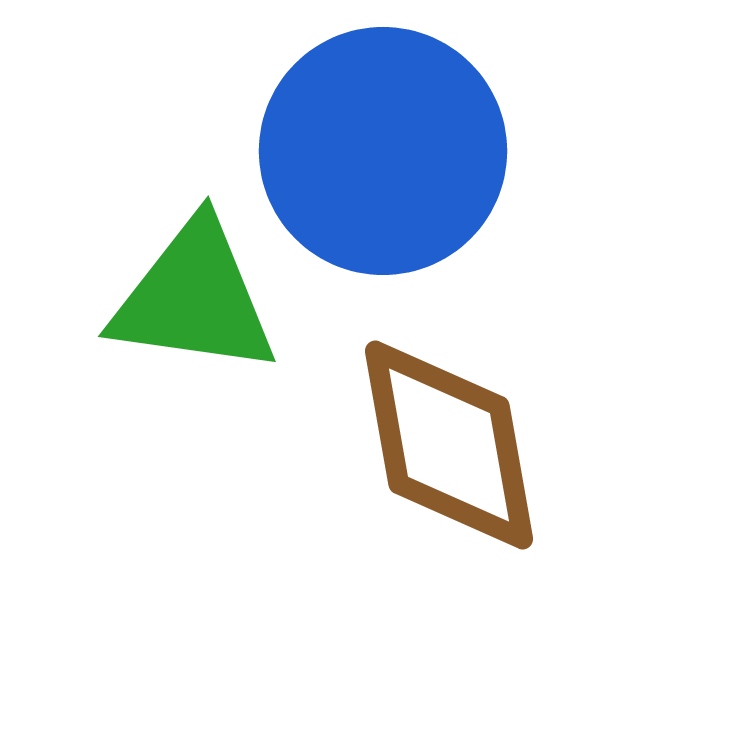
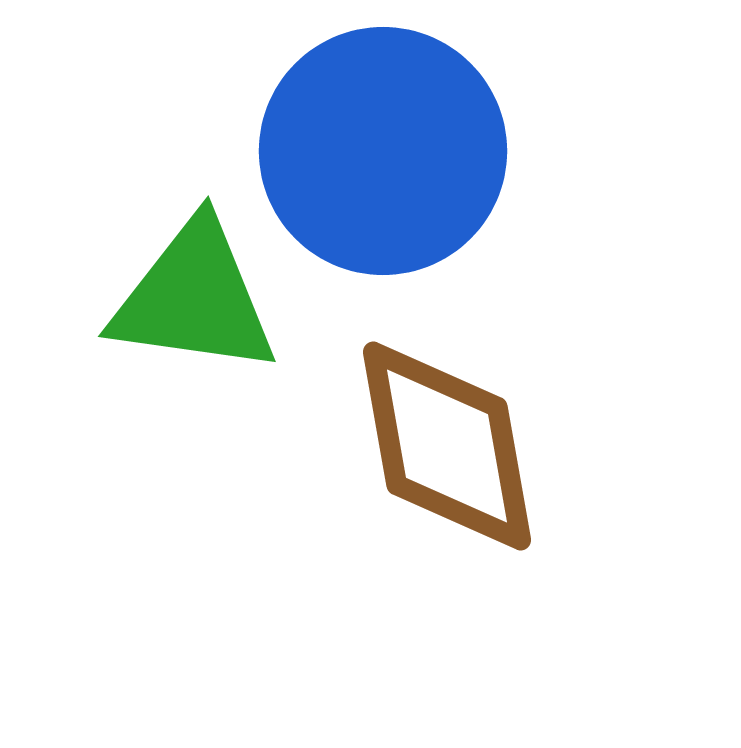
brown diamond: moved 2 px left, 1 px down
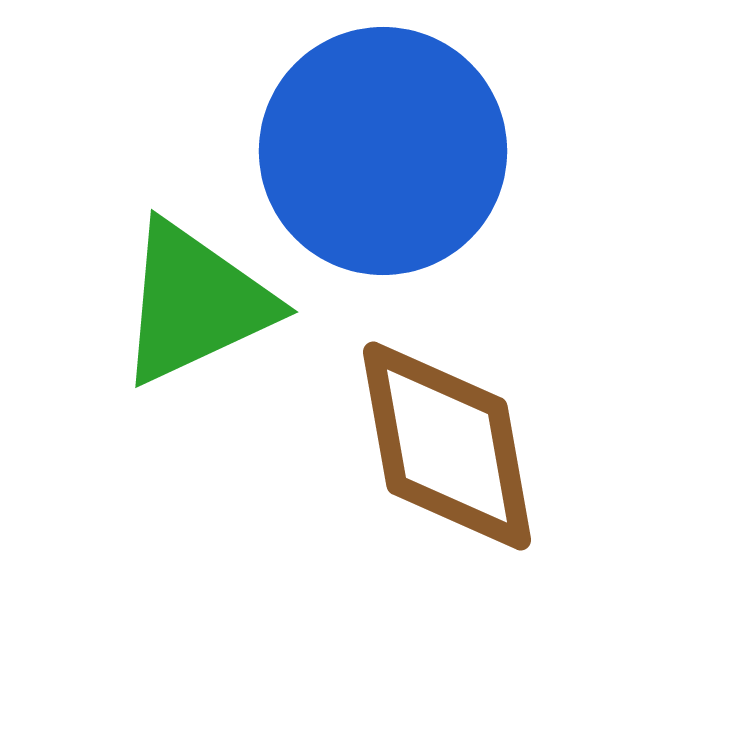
green triangle: moved 1 px right, 5 px down; rotated 33 degrees counterclockwise
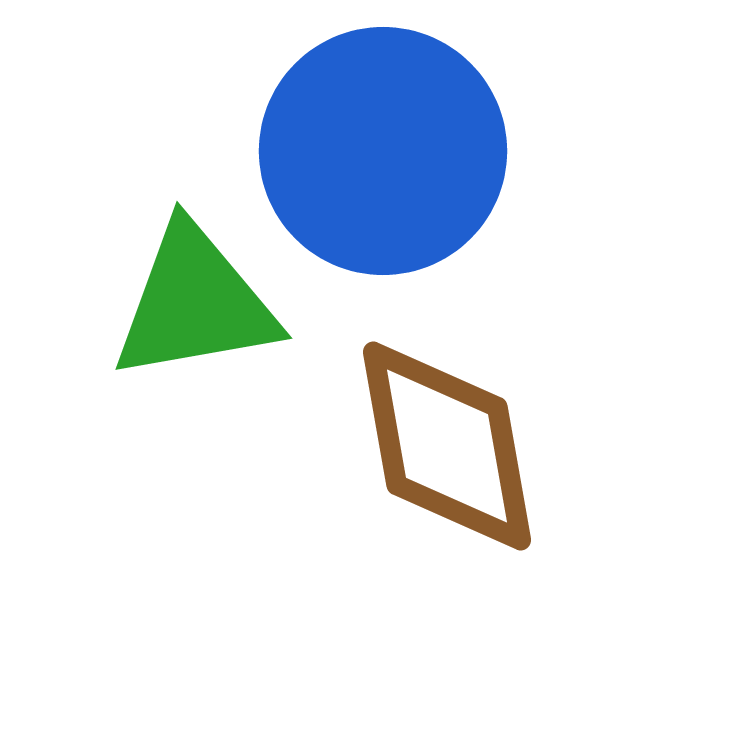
green triangle: rotated 15 degrees clockwise
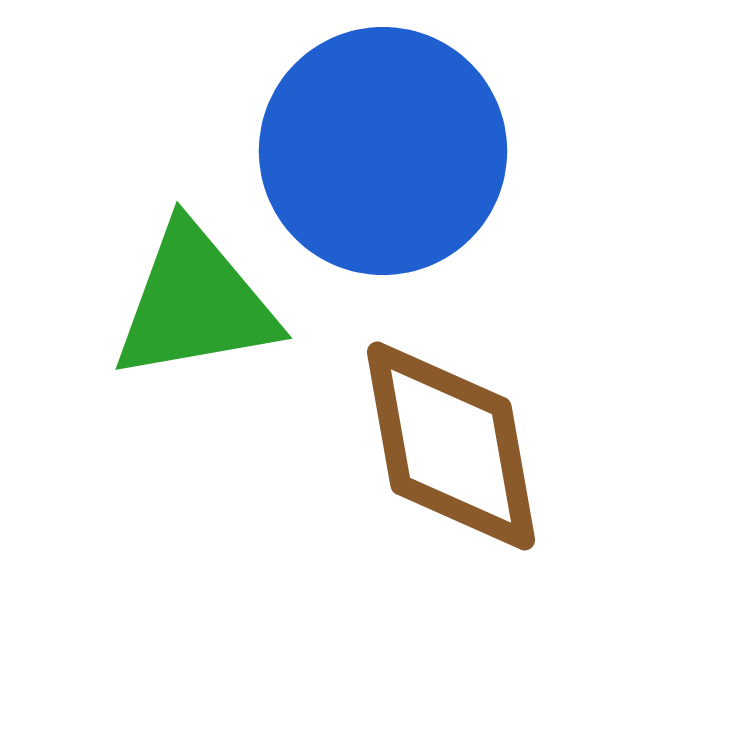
brown diamond: moved 4 px right
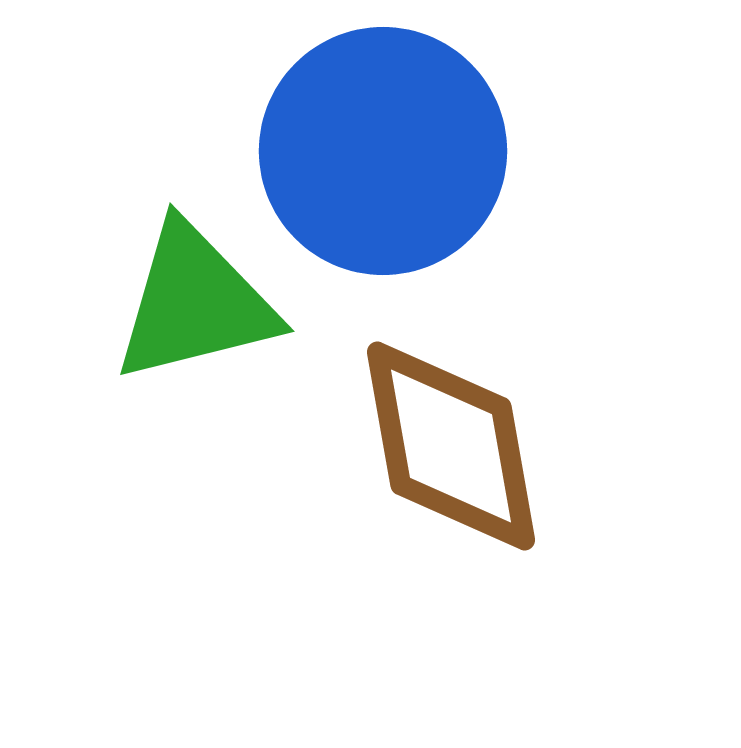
green triangle: rotated 4 degrees counterclockwise
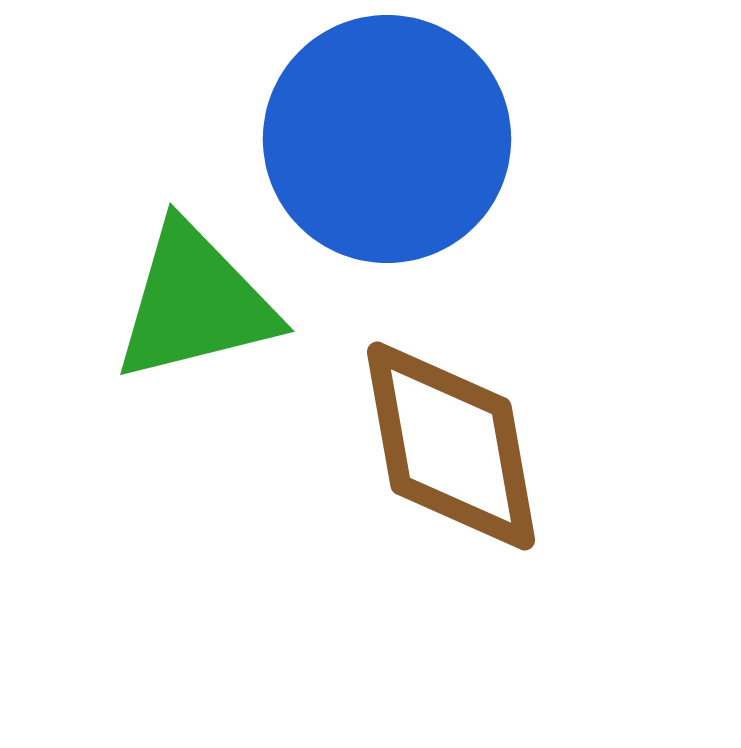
blue circle: moved 4 px right, 12 px up
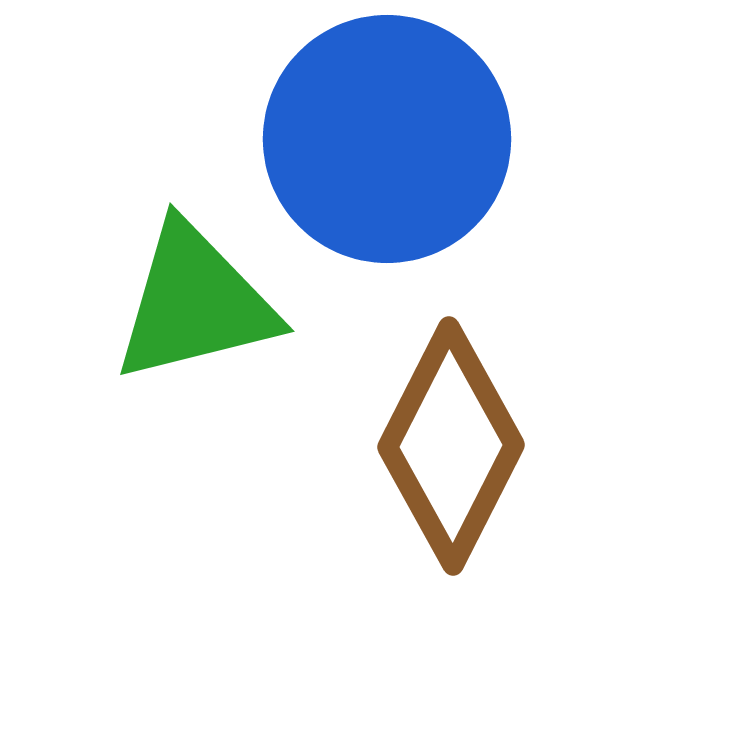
brown diamond: rotated 37 degrees clockwise
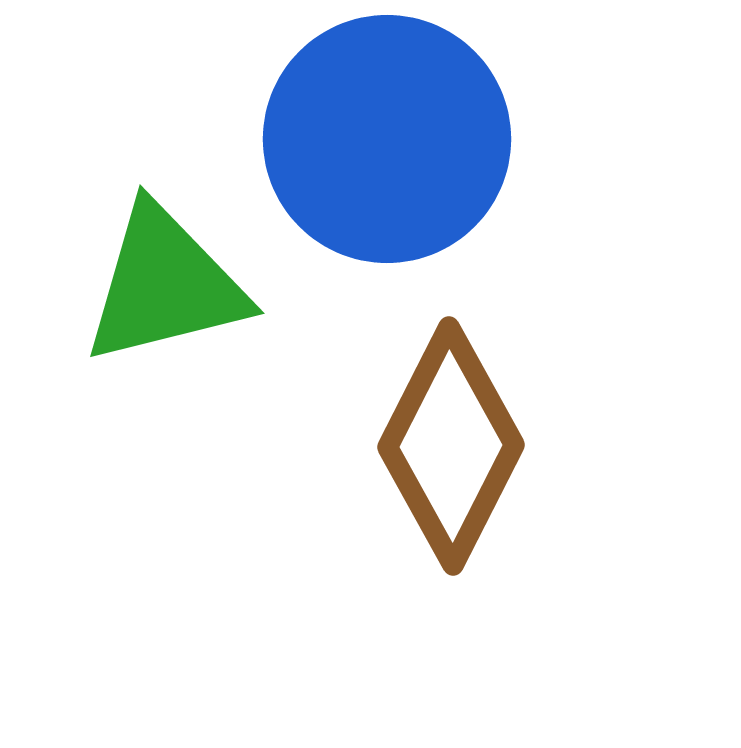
green triangle: moved 30 px left, 18 px up
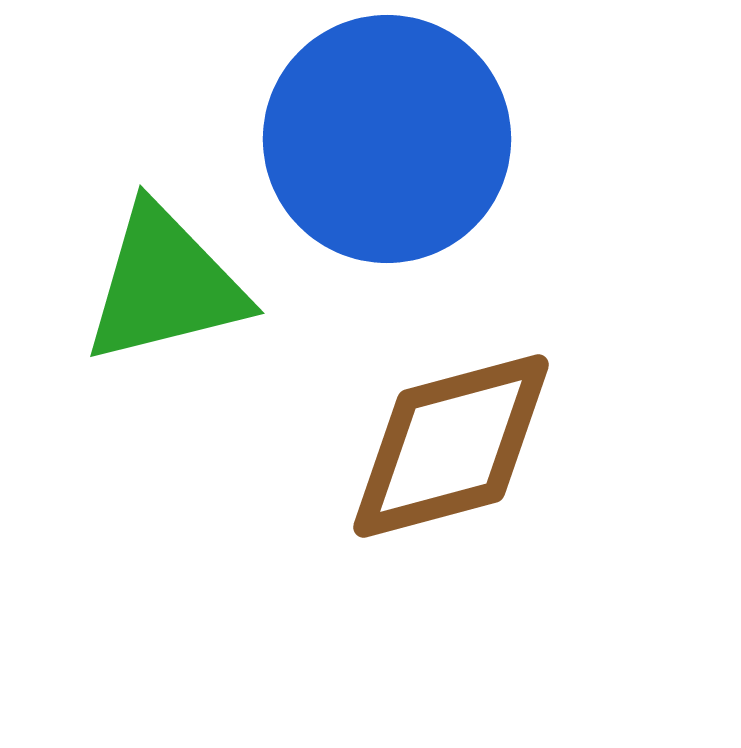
brown diamond: rotated 48 degrees clockwise
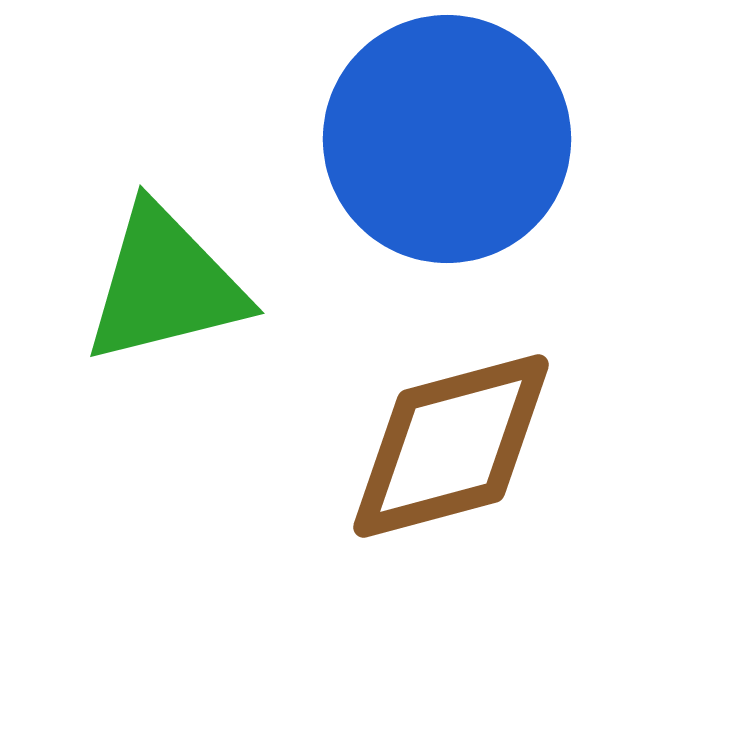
blue circle: moved 60 px right
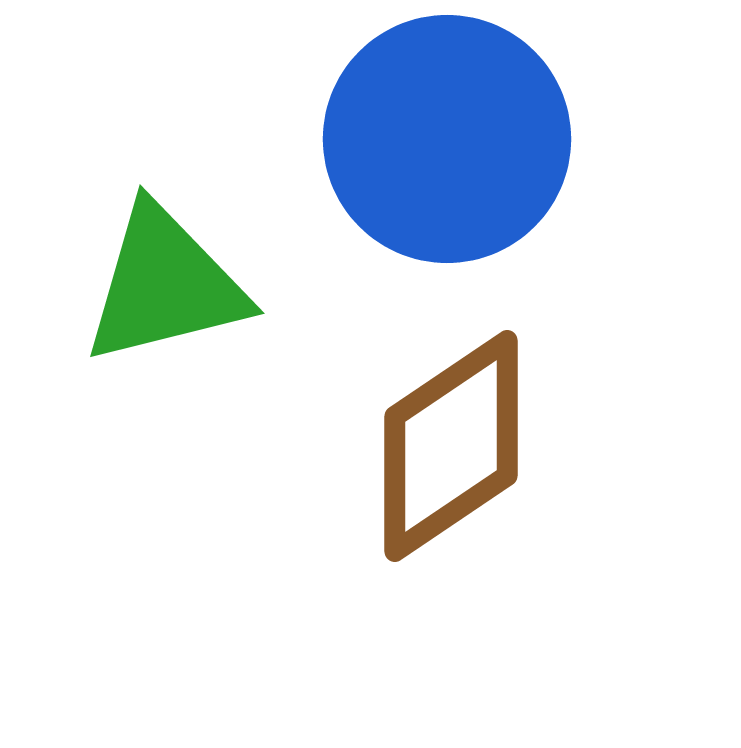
brown diamond: rotated 19 degrees counterclockwise
